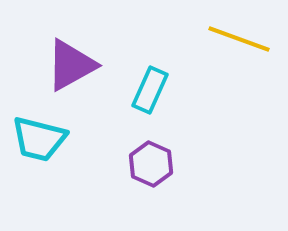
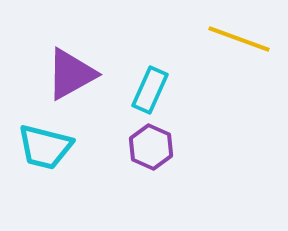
purple triangle: moved 9 px down
cyan trapezoid: moved 6 px right, 8 px down
purple hexagon: moved 17 px up
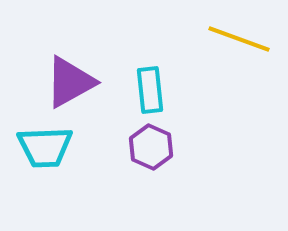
purple triangle: moved 1 px left, 8 px down
cyan rectangle: rotated 30 degrees counterclockwise
cyan trapezoid: rotated 16 degrees counterclockwise
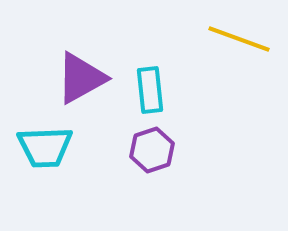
purple triangle: moved 11 px right, 4 px up
purple hexagon: moved 1 px right, 3 px down; rotated 18 degrees clockwise
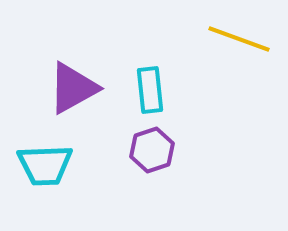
purple triangle: moved 8 px left, 10 px down
cyan trapezoid: moved 18 px down
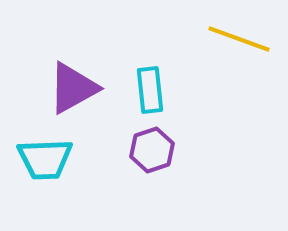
cyan trapezoid: moved 6 px up
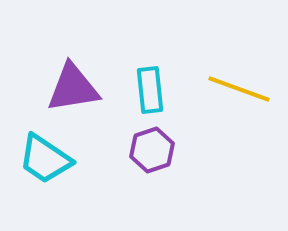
yellow line: moved 50 px down
purple triangle: rotated 20 degrees clockwise
cyan trapezoid: rotated 36 degrees clockwise
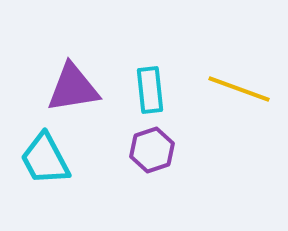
cyan trapezoid: rotated 28 degrees clockwise
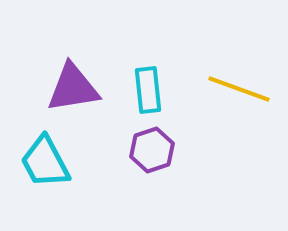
cyan rectangle: moved 2 px left
cyan trapezoid: moved 3 px down
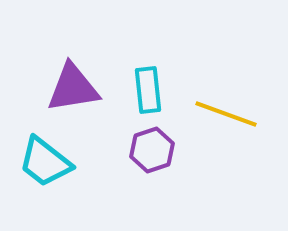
yellow line: moved 13 px left, 25 px down
cyan trapezoid: rotated 24 degrees counterclockwise
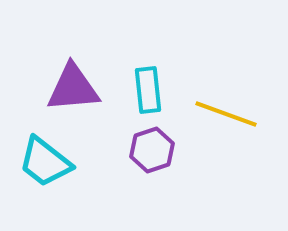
purple triangle: rotated 4 degrees clockwise
